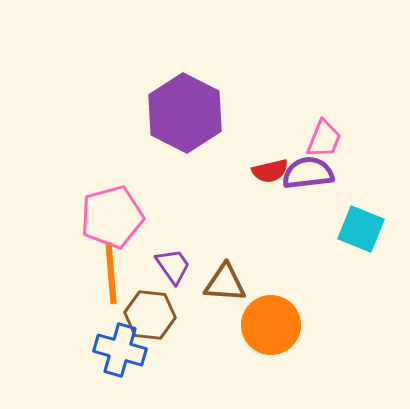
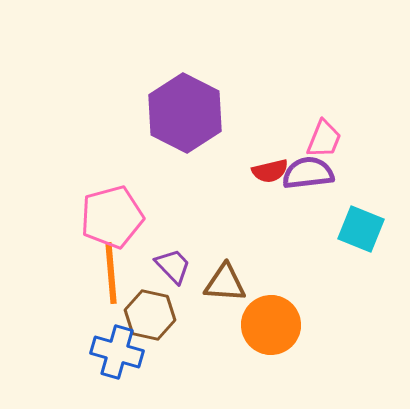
purple trapezoid: rotated 9 degrees counterclockwise
brown hexagon: rotated 6 degrees clockwise
blue cross: moved 3 px left, 2 px down
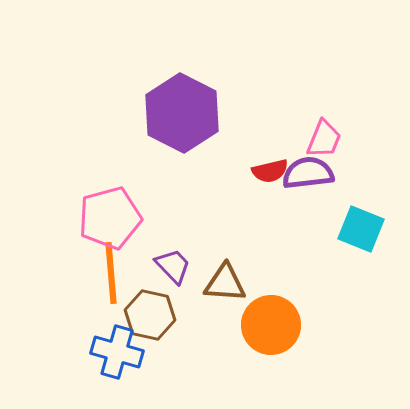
purple hexagon: moved 3 px left
pink pentagon: moved 2 px left, 1 px down
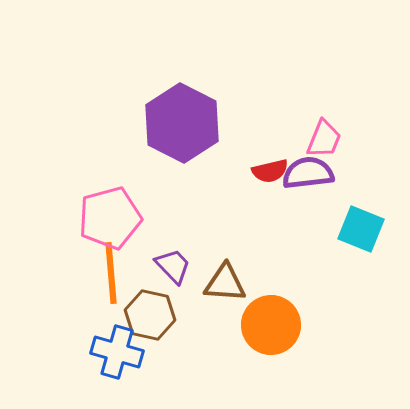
purple hexagon: moved 10 px down
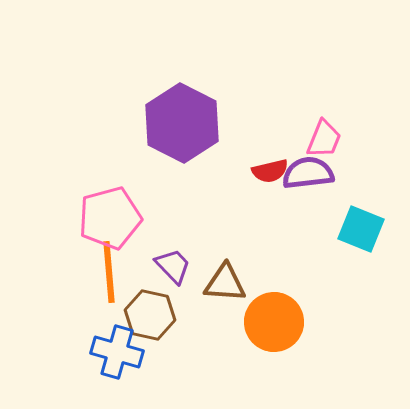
orange line: moved 2 px left, 1 px up
orange circle: moved 3 px right, 3 px up
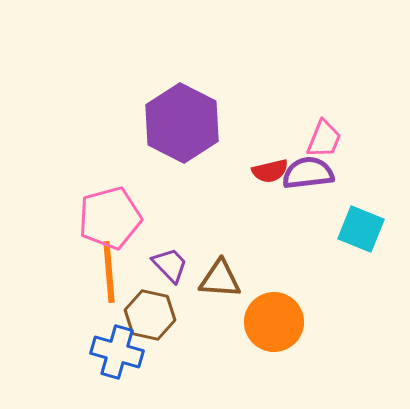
purple trapezoid: moved 3 px left, 1 px up
brown triangle: moved 5 px left, 4 px up
